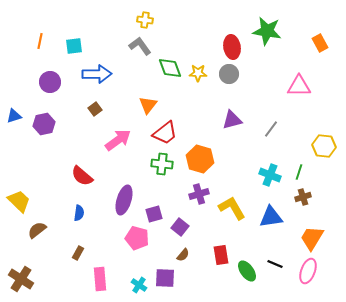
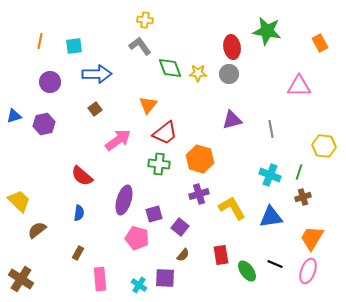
gray line at (271, 129): rotated 48 degrees counterclockwise
green cross at (162, 164): moved 3 px left
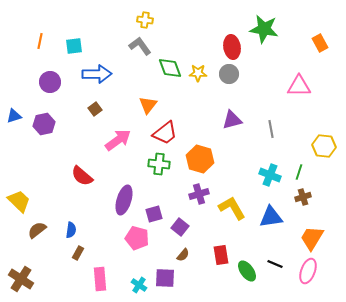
green star at (267, 31): moved 3 px left, 2 px up
blue semicircle at (79, 213): moved 8 px left, 17 px down
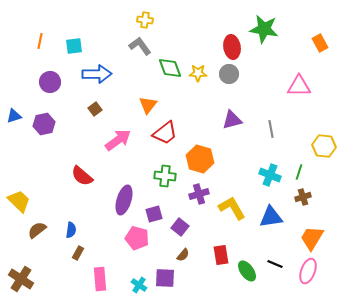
green cross at (159, 164): moved 6 px right, 12 px down
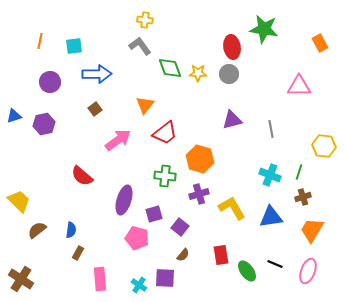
orange triangle at (148, 105): moved 3 px left
orange trapezoid at (312, 238): moved 8 px up
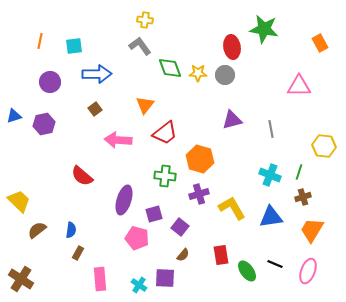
gray circle at (229, 74): moved 4 px left, 1 px down
pink arrow at (118, 140): rotated 140 degrees counterclockwise
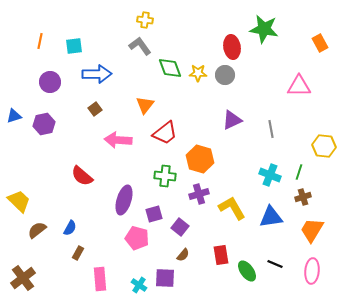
purple triangle at (232, 120): rotated 10 degrees counterclockwise
blue semicircle at (71, 230): moved 1 px left, 2 px up; rotated 21 degrees clockwise
pink ellipse at (308, 271): moved 4 px right; rotated 15 degrees counterclockwise
brown cross at (21, 279): moved 2 px right, 1 px up; rotated 20 degrees clockwise
